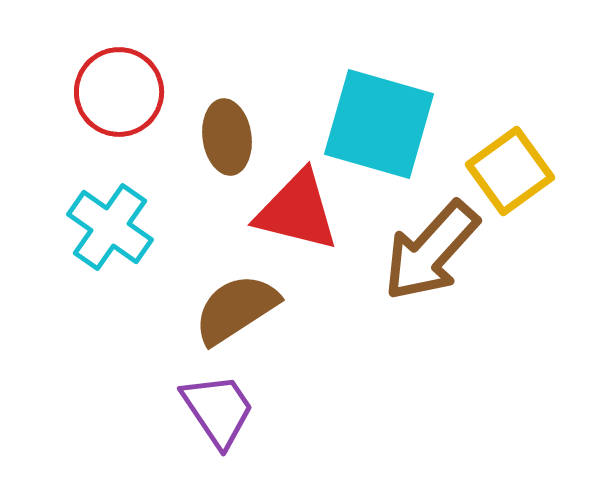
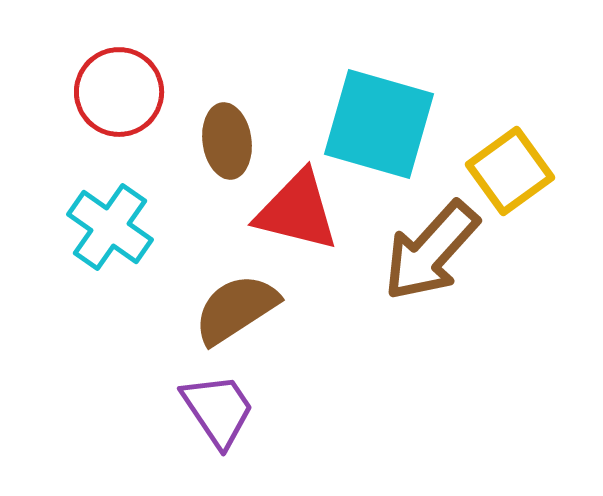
brown ellipse: moved 4 px down
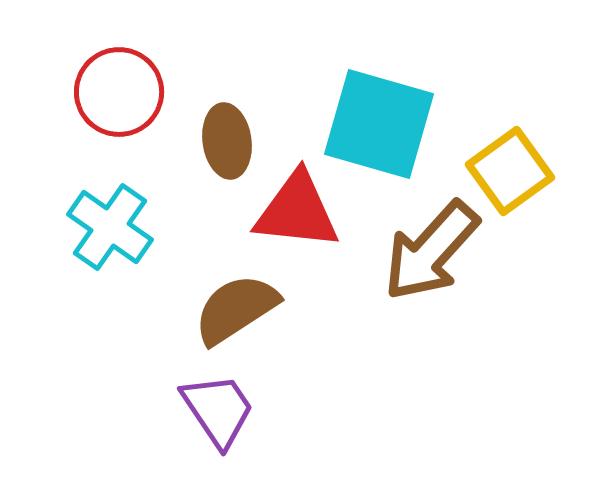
red triangle: rotated 8 degrees counterclockwise
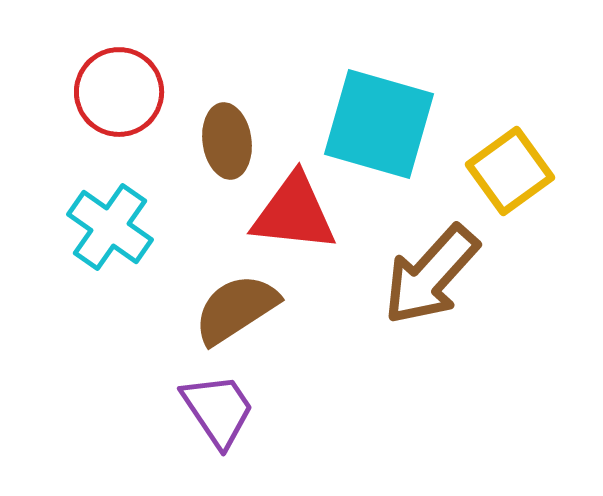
red triangle: moved 3 px left, 2 px down
brown arrow: moved 24 px down
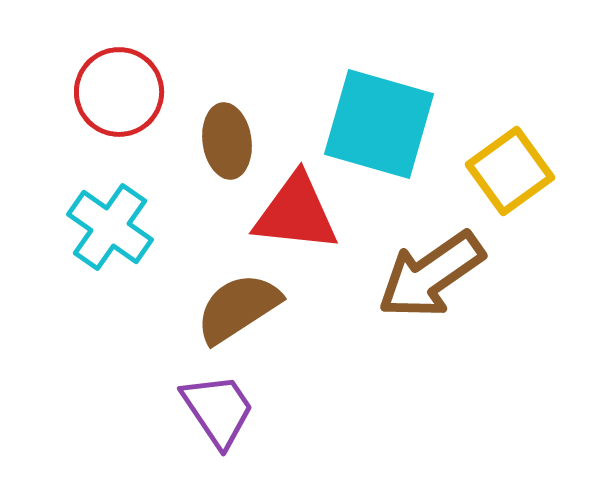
red triangle: moved 2 px right
brown arrow: rotated 13 degrees clockwise
brown semicircle: moved 2 px right, 1 px up
